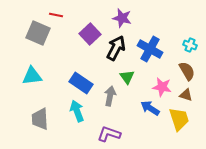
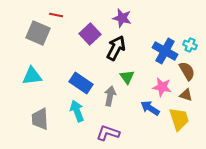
blue cross: moved 15 px right, 2 px down
purple L-shape: moved 1 px left, 1 px up
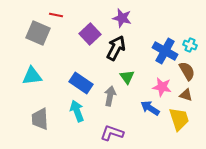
purple L-shape: moved 4 px right
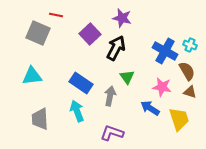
brown triangle: moved 4 px right, 3 px up
